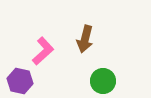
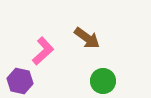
brown arrow: moved 2 px right, 1 px up; rotated 68 degrees counterclockwise
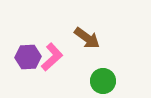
pink L-shape: moved 9 px right, 6 px down
purple hexagon: moved 8 px right, 24 px up; rotated 15 degrees counterclockwise
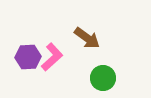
green circle: moved 3 px up
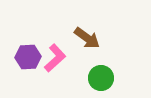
pink L-shape: moved 3 px right, 1 px down
green circle: moved 2 px left
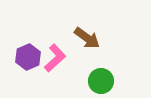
purple hexagon: rotated 20 degrees counterclockwise
green circle: moved 3 px down
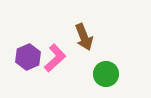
brown arrow: moved 3 px left, 1 px up; rotated 32 degrees clockwise
green circle: moved 5 px right, 7 px up
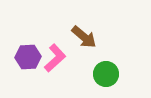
brown arrow: rotated 28 degrees counterclockwise
purple hexagon: rotated 20 degrees clockwise
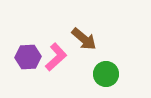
brown arrow: moved 2 px down
pink L-shape: moved 1 px right, 1 px up
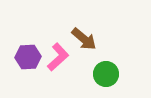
pink L-shape: moved 2 px right
